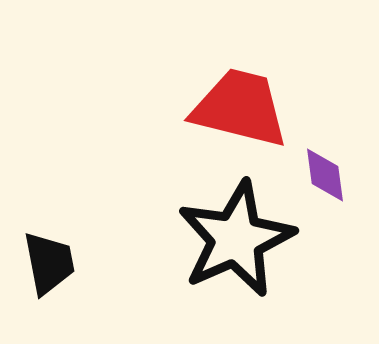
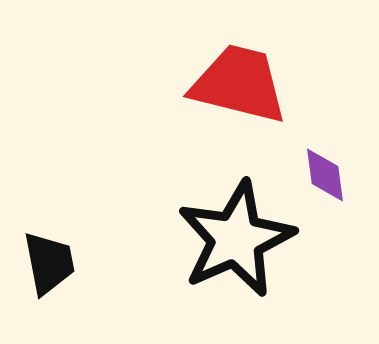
red trapezoid: moved 1 px left, 24 px up
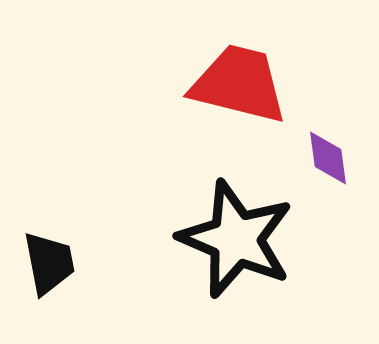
purple diamond: moved 3 px right, 17 px up
black star: rotated 25 degrees counterclockwise
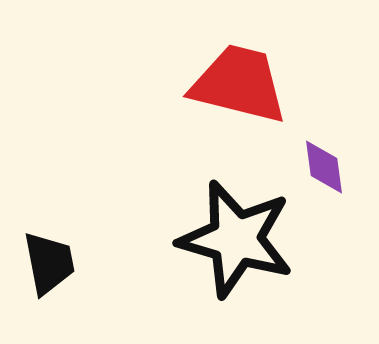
purple diamond: moved 4 px left, 9 px down
black star: rotated 7 degrees counterclockwise
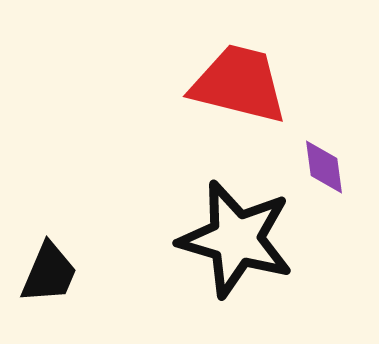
black trapezoid: moved 10 px down; rotated 34 degrees clockwise
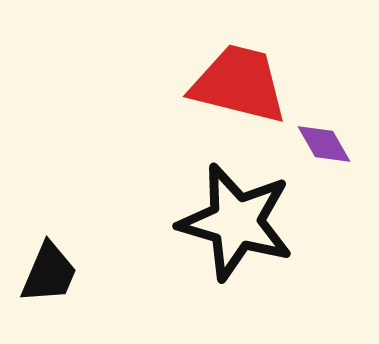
purple diamond: moved 23 px up; rotated 22 degrees counterclockwise
black star: moved 17 px up
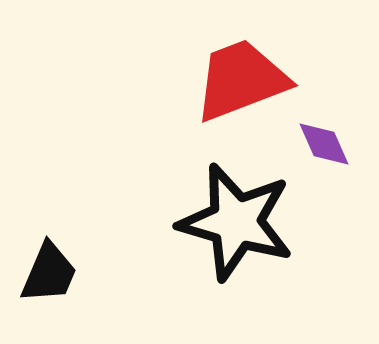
red trapezoid: moved 2 px right, 4 px up; rotated 35 degrees counterclockwise
purple diamond: rotated 6 degrees clockwise
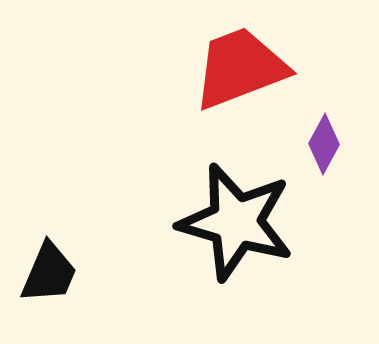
red trapezoid: moved 1 px left, 12 px up
purple diamond: rotated 52 degrees clockwise
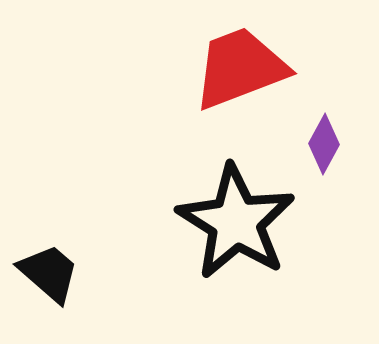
black star: rotated 16 degrees clockwise
black trapezoid: rotated 72 degrees counterclockwise
